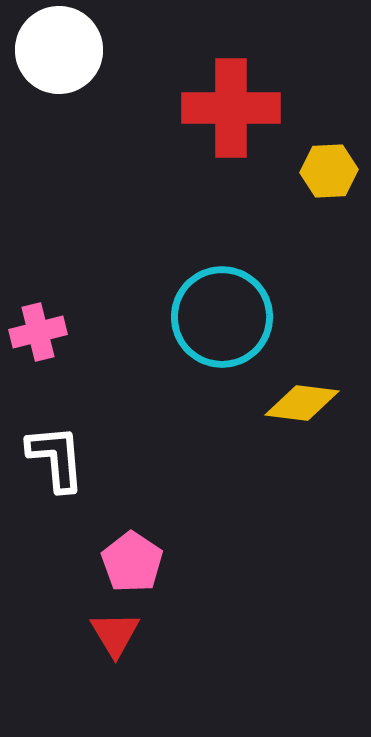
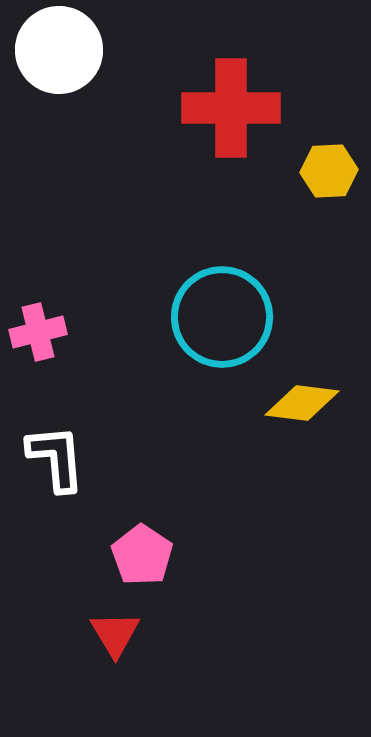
pink pentagon: moved 10 px right, 7 px up
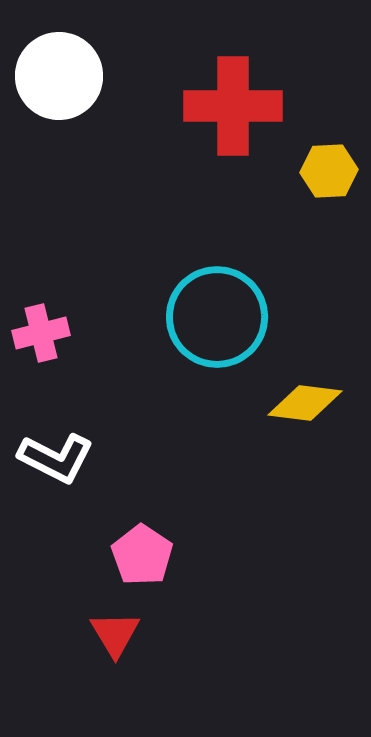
white circle: moved 26 px down
red cross: moved 2 px right, 2 px up
cyan circle: moved 5 px left
pink cross: moved 3 px right, 1 px down
yellow diamond: moved 3 px right
white L-shape: rotated 122 degrees clockwise
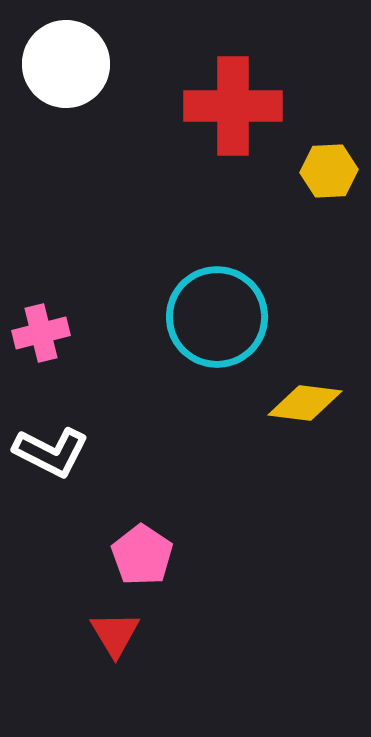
white circle: moved 7 px right, 12 px up
white L-shape: moved 5 px left, 6 px up
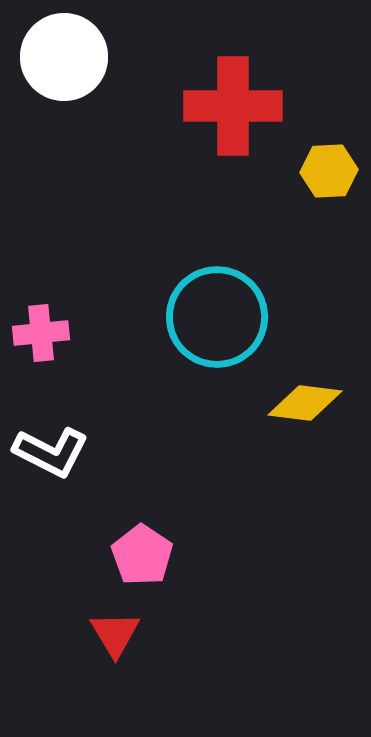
white circle: moved 2 px left, 7 px up
pink cross: rotated 8 degrees clockwise
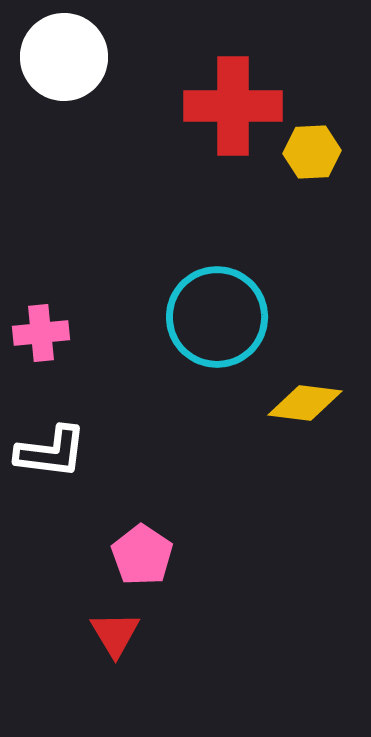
yellow hexagon: moved 17 px left, 19 px up
white L-shape: rotated 20 degrees counterclockwise
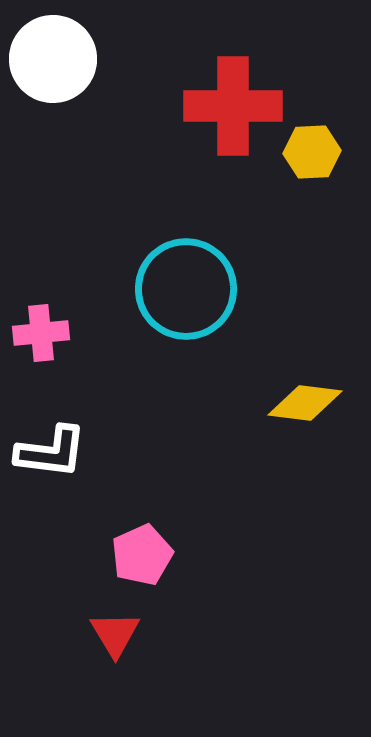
white circle: moved 11 px left, 2 px down
cyan circle: moved 31 px left, 28 px up
pink pentagon: rotated 14 degrees clockwise
